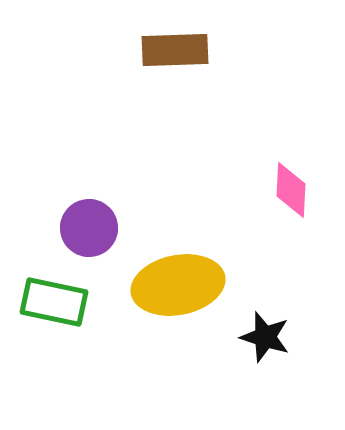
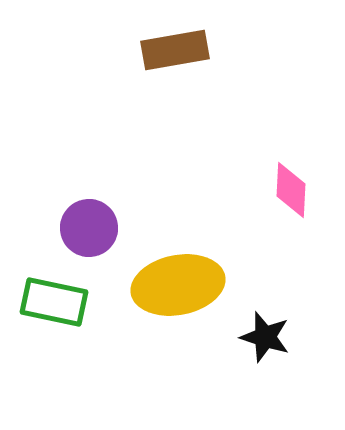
brown rectangle: rotated 8 degrees counterclockwise
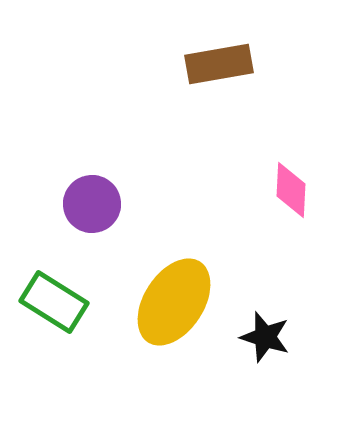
brown rectangle: moved 44 px right, 14 px down
purple circle: moved 3 px right, 24 px up
yellow ellipse: moved 4 px left, 17 px down; rotated 46 degrees counterclockwise
green rectangle: rotated 20 degrees clockwise
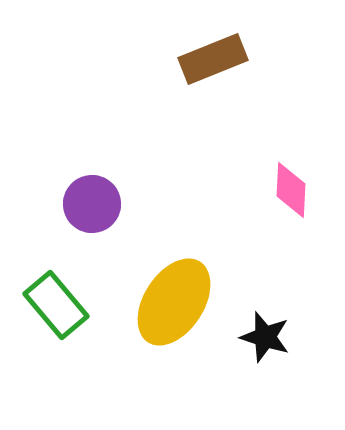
brown rectangle: moved 6 px left, 5 px up; rotated 12 degrees counterclockwise
green rectangle: moved 2 px right, 3 px down; rotated 18 degrees clockwise
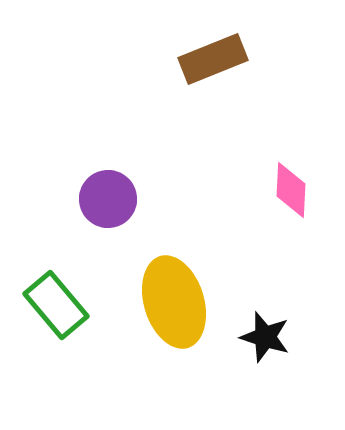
purple circle: moved 16 px right, 5 px up
yellow ellipse: rotated 50 degrees counterclockwise
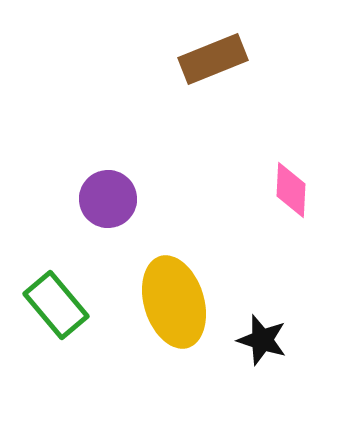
black star: moved 3 px left, 3 px down
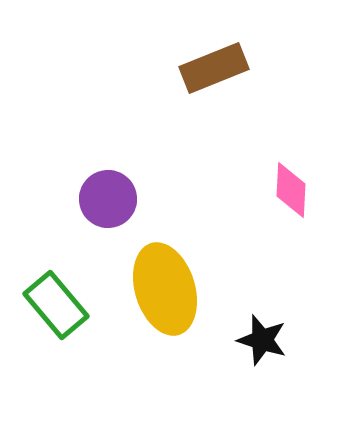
brown rectangle: moved 1 px right, 9 px down
yellow ellipse: moved 9 px left, 13 px up
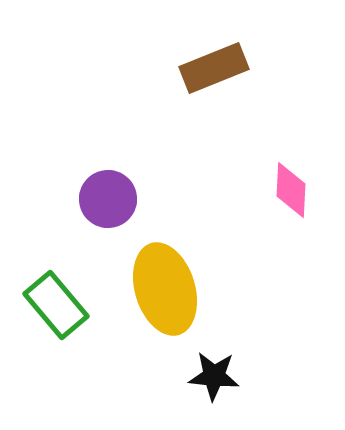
black star: moved 48 px left, 36 px down; rotated 12 degrees counterclockwise
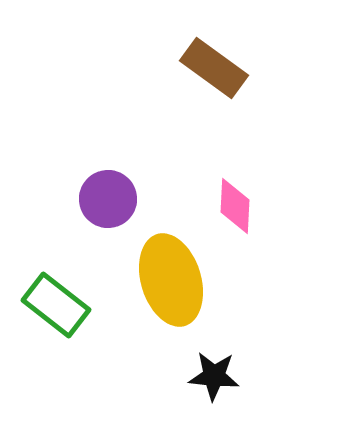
brown rectangle: rotated 58 degrees clockwise
pink diamond: moved 56 px left, 16 px down
yellow ellipse: moved 6 px right, 9 px up
green rectangle: rotated 12 degrees counterclockwise
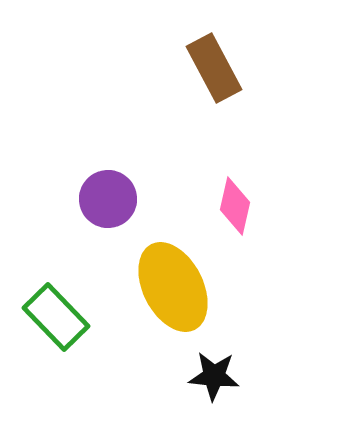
brown rectangle: rotated 26 degrees clockwise
pink diamond: rotated 10 degrees clockwise
yellow ellipse: moved 2 px right, 7 px down; rotated 10 degrees counterclockwise
green rectangle: moved 12 px down; rotated 8 degrees clockwise
